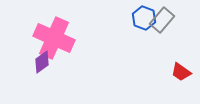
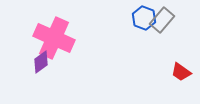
purple diamond: moved 1 px left
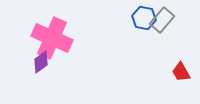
blue hexagon: rotated 10 degrees counterclockwise
pink cross: moved 2 px left
red trapezoid: rotated 25 degrees clockwise
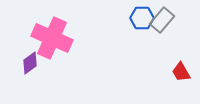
blue hexagon: moved 2 px left; rotated 10 degrees counterclockwise
purple diamond: moved 11 px left, 1 px down
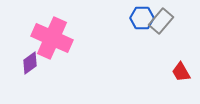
gray rectangle: moved 1 px left, 1 px down
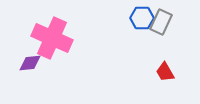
gray rectangle: moved 1 px down; rotated 15 degrees counterclockwise
purple diamond: rotated 30 degrees clockwise
red trapezoid: moved 16 px left
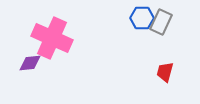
red trapezoid: rotated 45 degrees clockwise
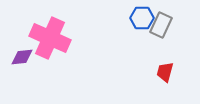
gray rectangle: moved 3 px down
pink cross: moved 2 px left
purple diamond: moved 8 px left, 6 px up
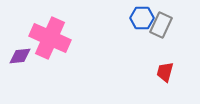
purple diamond: moved 2 px left, 1 px up
